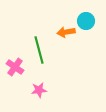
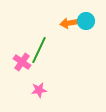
orange arrow: moved 3 px right, 9 px up
green line: rotated 40 degrees clockwise
pink cross: moved 7 px right, 5 px up
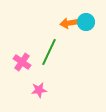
cyan circle: moved 1 px down
green line: moved 10 px right, 2 px down
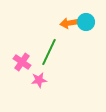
pink star: moved 10 px up
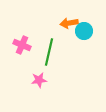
cyan circle: moved 2 px left, 9 px down
green line: rotated 12 degrees counterclockwise
pink cross: moved 17 px up; rotated 12 degrees counterclockwise
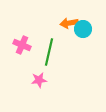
cyan circle: moved 1 px left, 2 px up
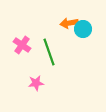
pink cross: rotated 12 degrees clockwise
green line: rotated 32 degrees counterclockwise
pink star: moved 3 px left, 3 px down
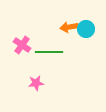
orange arrow: moved 4 px down
cyan circle: moved 3 px right
green line: rotated 72 degrees counterclockwise
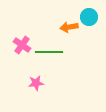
cyan circle: moved 3 px right, 12 px up
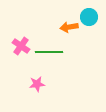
pink cross: moved 1 px left, 1 px down
pink star: moved 1 px right, 1 px down
